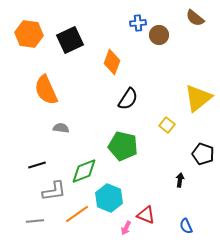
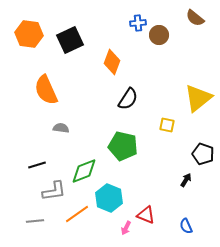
yellow square: rotated 28 degrees counterclockwise
black arrow: moved 6 px right; rotated 24 degrees clockwise
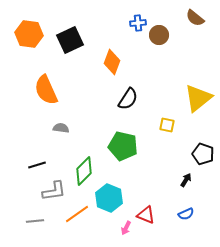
green diamond: rotated 24 degrees counterclockwise
blue semicircle: moved 12 px up; rotated 91 degrees counterclockwise
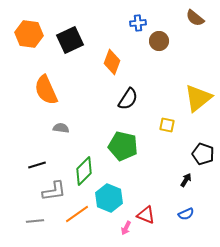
brown circle: moved 6 px down
